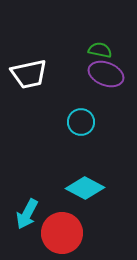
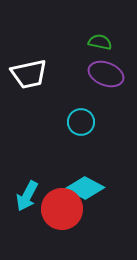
green semicircle: moved 8 px up
cyan arrow: moved 18 px up
red circle: moved 24 px up
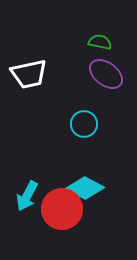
purple ellipse: rotated 16 degrees clockwise
cyan circle: moved 3 px right, 2 px down
